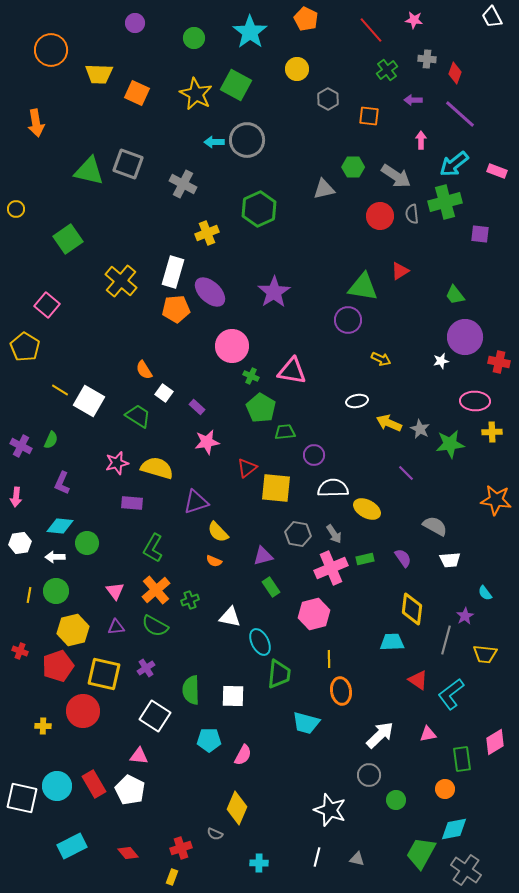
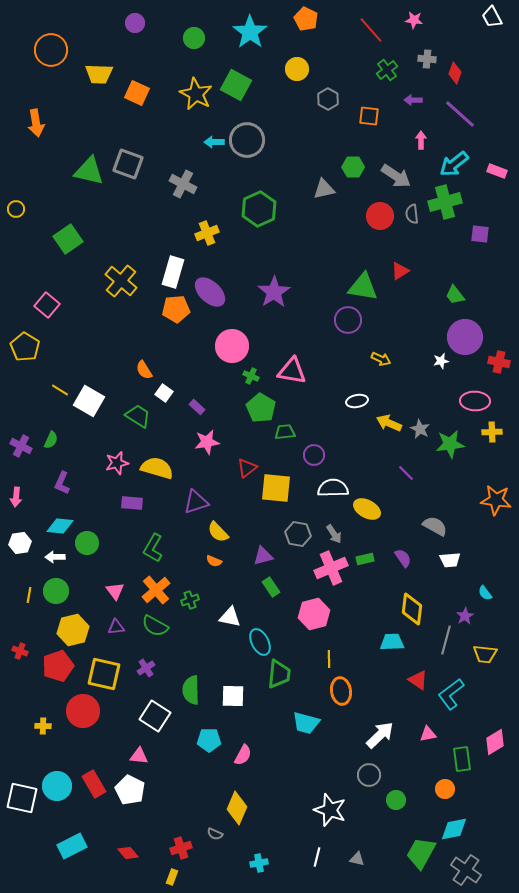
cyan cross at (259, 863): rotated 12 degrees counterclockwise
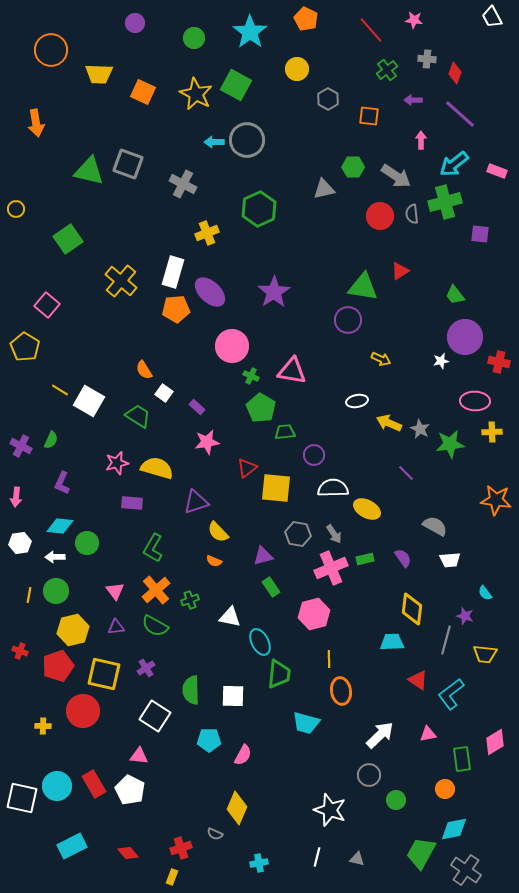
orange square at (137, 93): moved 6 px right, 1 px up
purple star at (465, 616): rotated 24 degrees counterclockwise
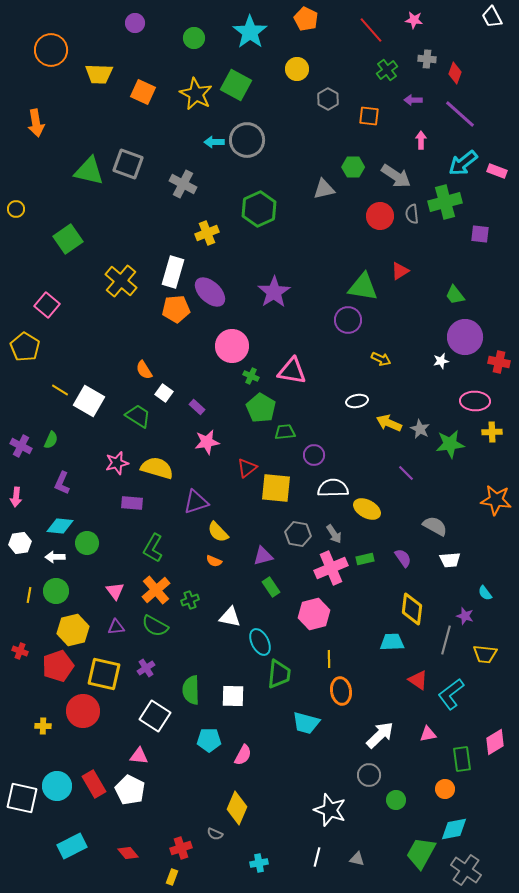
cyan arrow at (454, 164): moved 9 px right, 1 px up
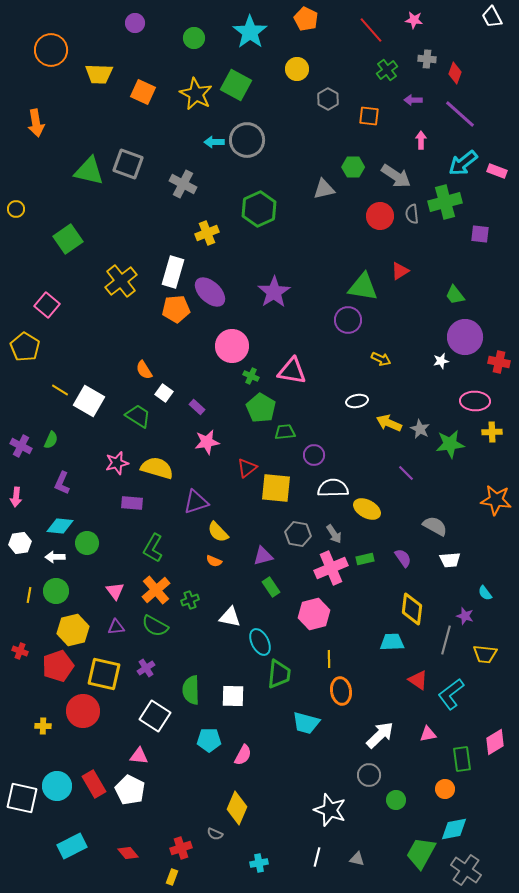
yellow cross at (121, 281): rotated 12 degrees clockwise
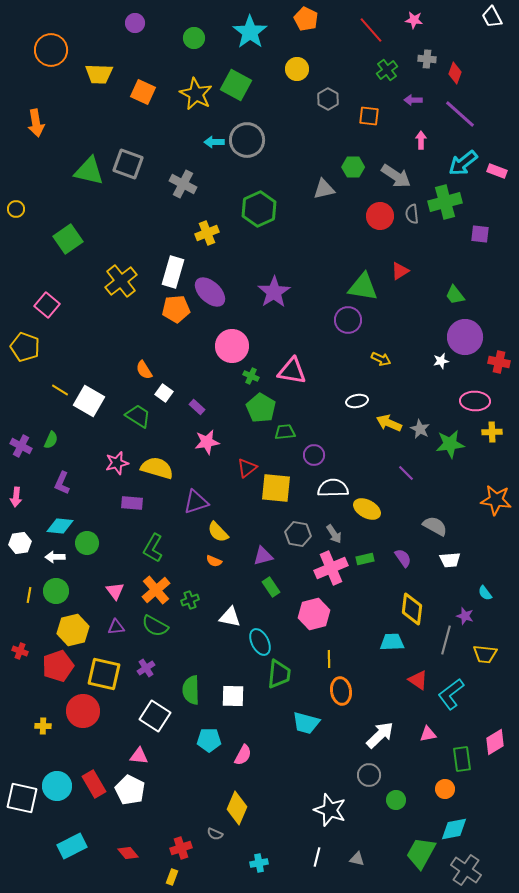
yellow pentagon at (25, 347): rotated 12 degrees counterclockwise
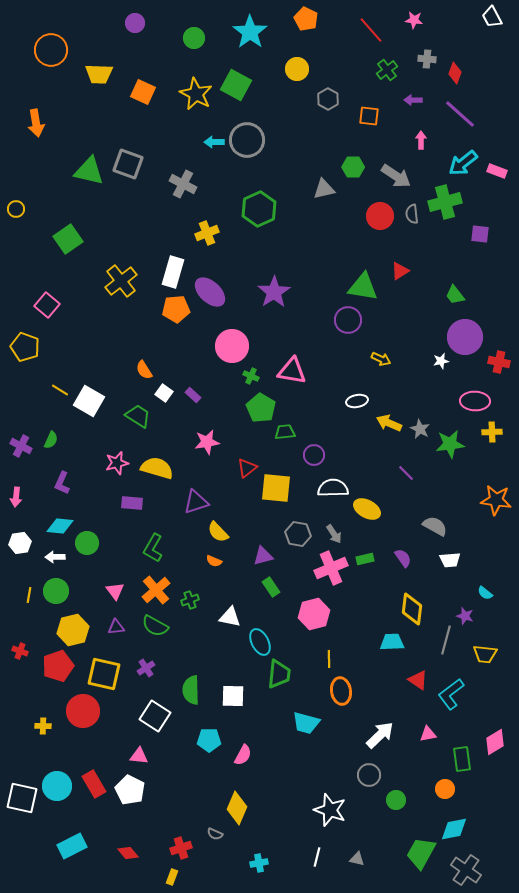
purple rectangle at (197, 407): moved 4 px left, 12 px up
cyan semicircle at (485, 593): rotated 14 degrees counterclockwise
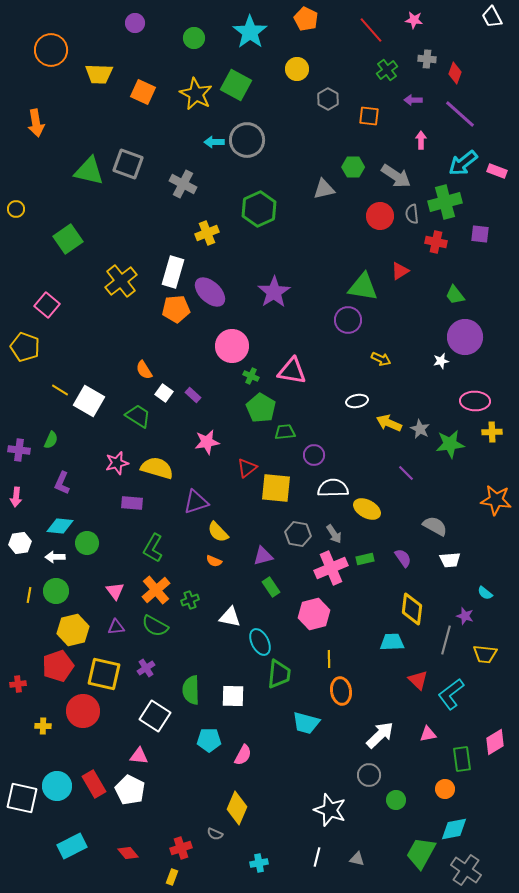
red cross at (499, 362): moved 63 px left, 120 px up
purple cross at (21, 446): moved 2 px left, 4 px down; rotated 20 degrees counterclockwise
red cross at (20, 651): moved 2 px left, 33 px down; rotated 28 degrees counterclockwise
red triangle at (418, 680): rotated 10 degrees clockwise
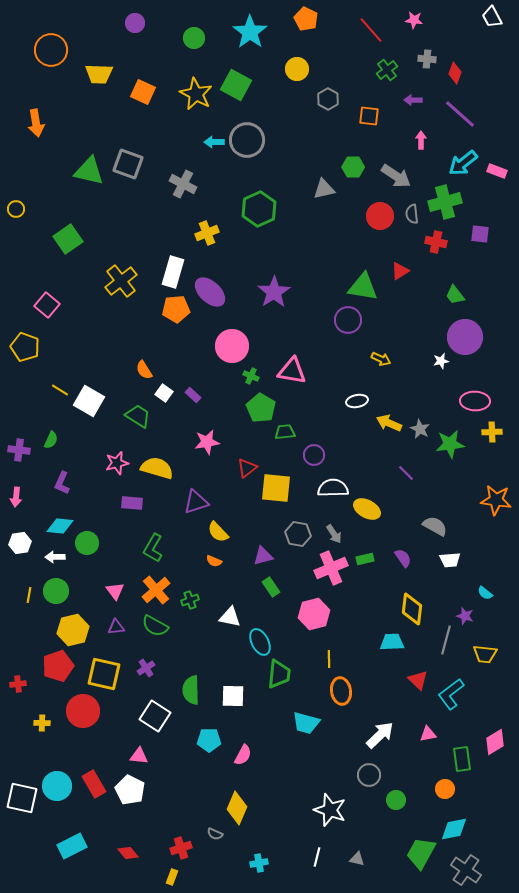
yellow cross at (43, 726): moved 1 px left, 3 px up
